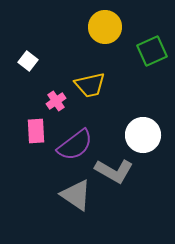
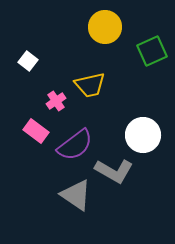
pink rectangle: rotated 50 degrees counterclockwise
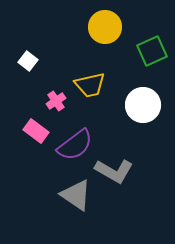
white circle: moved 30 px up
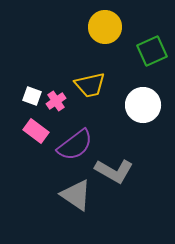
white square: moved 4 px right, 35 px down; rotated 18 degrees counterclockwise
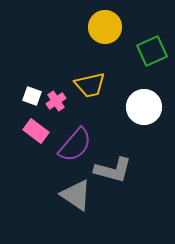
white circle: moved 1 px right, 2 px down
purple semicircle: rotated 12 degrees counterclockwise
gray L-shape: moved 1 px left, 1 px up; rotated 15 degrees counterclockwise
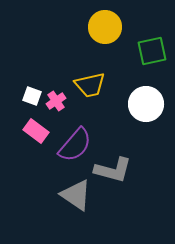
green square: rotated 12 degrees clockwise
white circle: moved 2 px right, 3 px up
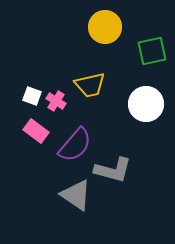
pink cross: rotated 24 degrees counterclockwise
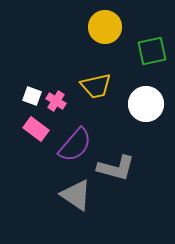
yellow trapezoid: moved 6 px right, 1 px down
pink rectangle: moved 2 px up
gray L-shape: moved 3 px right, 2 px up
